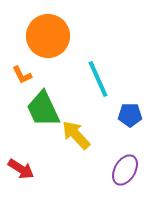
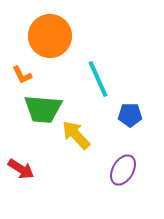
orange circle: moved 2 px right
green trapezoid: rotated 60 degrees counterclockwise
purple ellipse: moved 2 px left
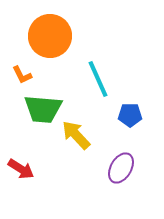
purple ellipse: moved 2 px left, 2 px up
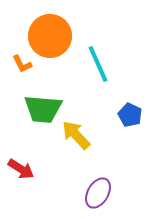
orange L-shape: moved 11 px up
cyan line: moved 15 px up
blue pentagon: rotated 25 degrees clockwise
purple ellipse: moved 23 px left, 25 px down
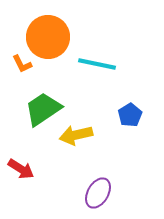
orange circle: moved 2 px left, 1 px down
cyan line: moved 1 px left; rotated 54 degrees counterclockwise
green trapezoid: rotated 141 degrees clockwise
blue pentagon: rotated 15 degrees clockwise
yellow arrow: rotated 60 degrees counterclockwise
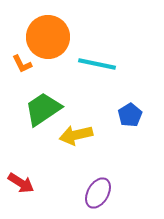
red arrow: moved 14 px down
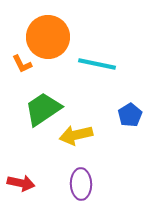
red arrow: rotated 20 degrees counterclockwise
purple ellipse: moved 17 px left, 9 px up; rotated 32 degrees counterclockwise
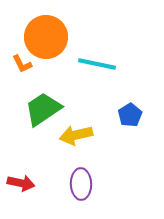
orange circle: moved 2 px left
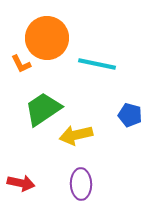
orange circle: moved 1 px right, 1 px down
orange L-shape: moved 1 px left
blue pentagon: rotated 25 degrees counterclockwise
